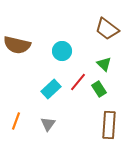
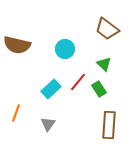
cyan circle: moved 3 px right, 2 px up
orange line: moved 8 px up
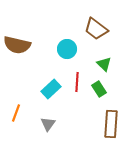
brown trapezoid: moved 11 px left
cyan circle: moved 2 px right
red line: moved 1 px left; rotated 36 degrees counterclockwise
brown rectangle: moved 2 px right, 1 px up
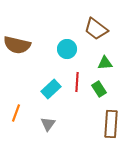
green triangle: moved 1 px right, 1 px up; rotated 49 degrees counterclockwise
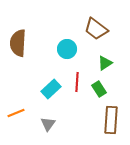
brown semicircle: moved 1 px right, 2 px up; rotated 80 degrees clockwise
green triangle: rotated 28 degrees counterclockwise
orange line: rotated 48 degrees clockwise
brown rectangle: moved 4 px up
